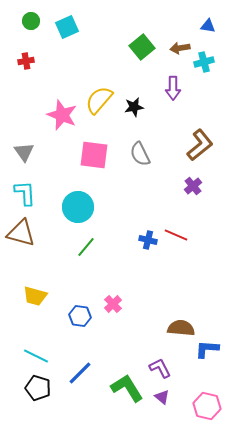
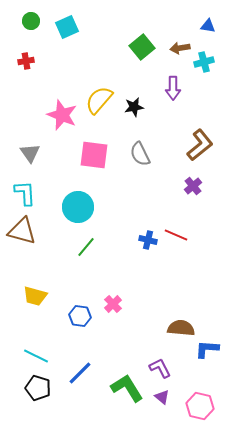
gray triangle: moved 6 px right, 1 px down
brown triangle: moved 1 px right, 2 px up
pink hexagon: moved 7 px left
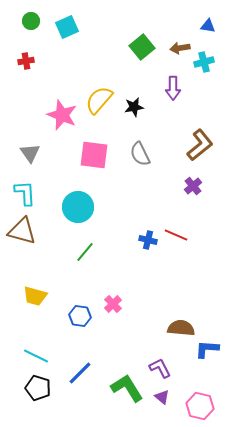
green line: moved 1 px left, 5 px down
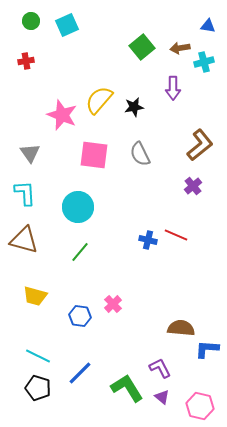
cyan square: moved 2 px up
brown triangle: moved 2 px right, 9 px down
green line: moved 5 px left
cyan line: moved 2 px right
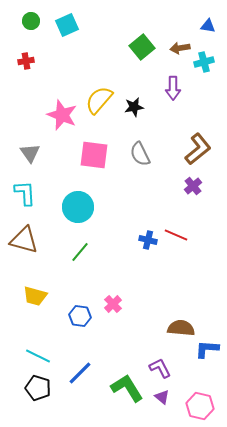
brown L-shape: moved 2 px left, 4 px down
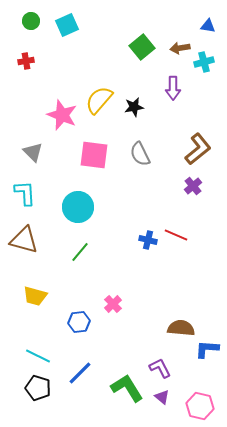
gray triangle: moved 3 px right, 1 px up; rotated 10 degrees counterclockwise
blue hexagon: moved 1 px left, 6 px down; rotated 15 degrees counterclockwise
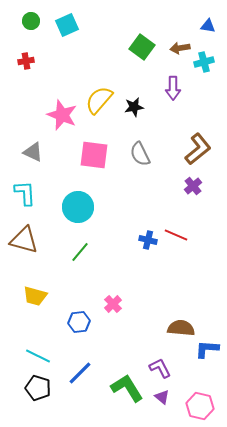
green square: rotated 15 degrees counterclockwise
gray triangle: rotated 20 degrees counterclockwise
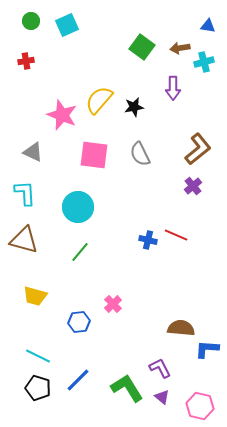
blue line: moved 2 px left, 7 px down
